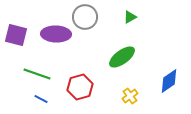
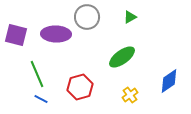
gray circle: moved 2 px right
green line: rotated 48 degrees clockwise
yellow cross: moved 1 px up
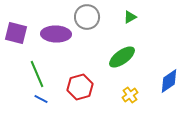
purple square: moved 2 px up
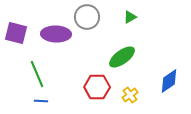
red hexagon: moved 17 px right; rotated 15 degrees clockwise
blue line: moved 2 px down; rotated 24 degrees counterclockwise
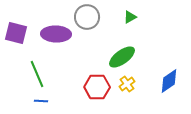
yellow cross: moved 3 px left, 11 px up
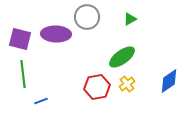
green triangle: moved 2 px down
purple square: moved 4 px right, 6 px down
green line: moved 14 px left; rotated 16 degrees clockwise
red hexagon: rotated 10 degrees counterclockwise
blue line: rotated 24 degrees counterclockwise
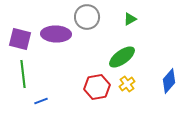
blue diamond: rotated 15 degrees counterclockwise
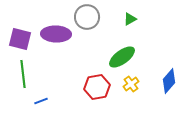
yellow cross: moved 4 px right
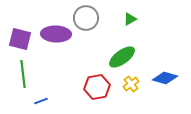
gray circle: moved 1 px left, 1 px down
blue diamond: moved 4 px left, 3 px up; rotated 65 degrees clockwise
